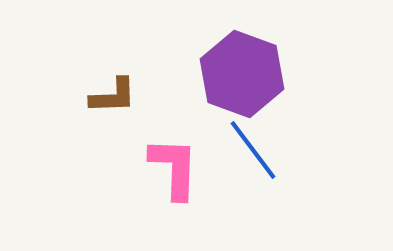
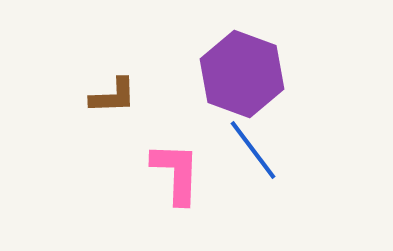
pink L-shape: moved 2 px right, 5 px down
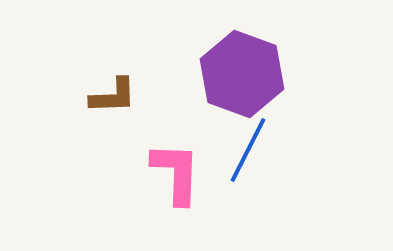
blue line: moved 5 px left; rotated 64 degrees clockwise
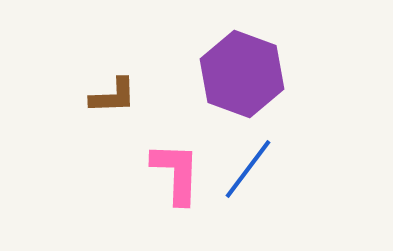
blue line: moved 19 px down; rotated 10 degrees clockwise
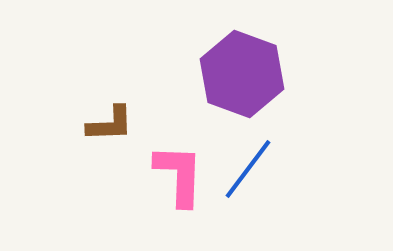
brown L-shape: moved 3 px left, 28 px down
pink L-shape: moved 3 px right, 2 px down
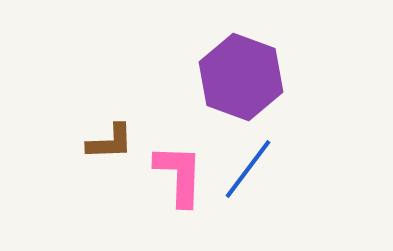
purple hexagon: moved 1 px left, 3 px down
brown L-shape: moved 18 px down
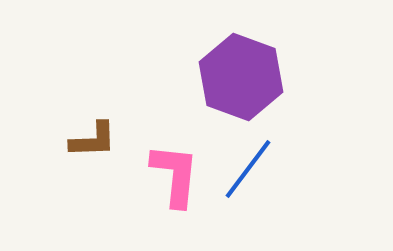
brown L-shape: moved 17 px left, 2 px up
pink L-shape: moved 4 px left; rotated 4 degrees clockwise
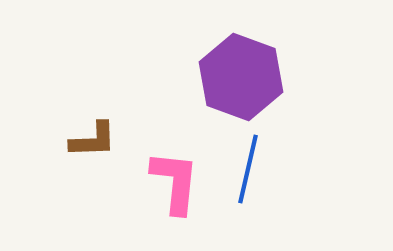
blue line: rotated 24 degrees counterclockwise
pink L-shape: moved 7 px down
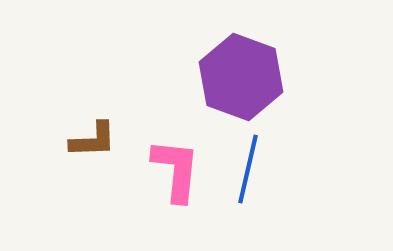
pink L-shape: moved 1 px right, 12 px up
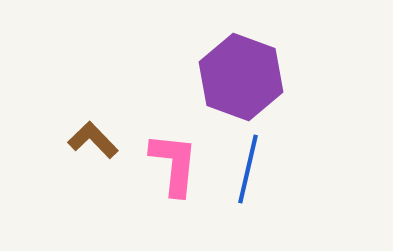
brown L-shape: rotated 132 degrees counterclockwise
pink L-shape: moved 2 px left, 6 px up
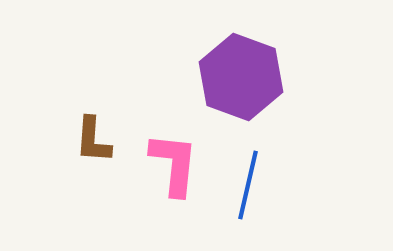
brown L-shape: rotated 132 degrees counterclockwise
blue line: moved 16 px down
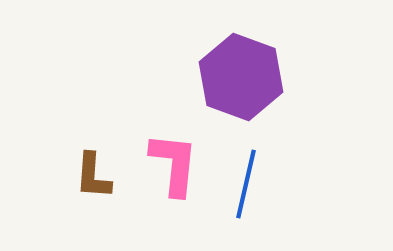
brown L-shape: moved 36 px down
blue line: moved 2 px left, 1 px up
